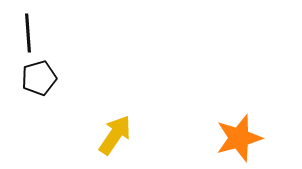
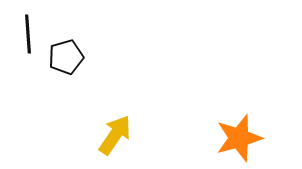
black line: moved 1 px down
black pentagon: moved 27 px right, 21 px up
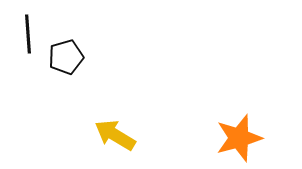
yellow arrow: rotated 93 degrees counterclockwise
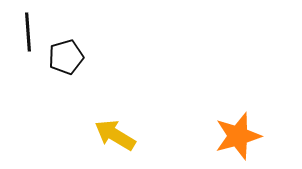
black line: moved 2 px up
orange star: moved 1 px left, 2 px up
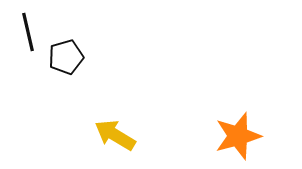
black line: rotated 9 degrees counterclockwise
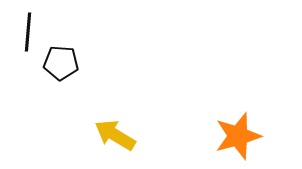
black line: rotated 18 degrees clockwise
black pentagon: moved 5 px left, 6 px down; rotated 20 degrees clockwise
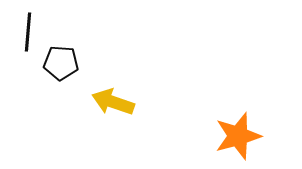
yellow arrow: moved 2 px left, 33 px up; rotated 12 degrees counterclockwise
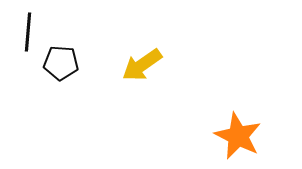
yellow arrow: moved 29 px right, 37 px up; rotated 54 degrees counterclockwise
orange star: rotated 30 degrees counterclockwise
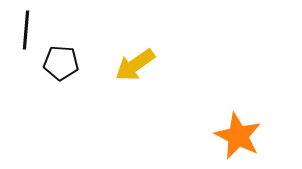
black line: moved 2 px left, 2 px up
yellow arrow: moved 7 px left
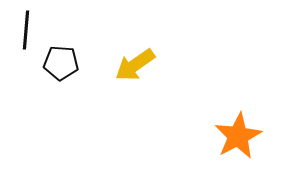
orange star: rotated 18 degrees clockwise
